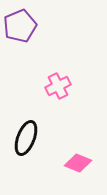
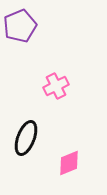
pink cross: moved 2 px left
pink diamond: moved 9 px left; rotated 44 degrees counterclockwise
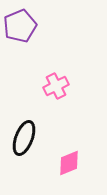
black ellipse: moved 2 px left
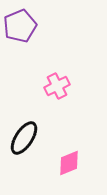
pink cross: moved 1 px right
black ellipse: rotated 12 degrees clockwise
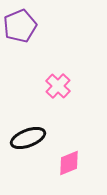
pink cross: moved 1 px right; rotated 20 degrees counterclockwise
black ellipse: moved 4 px right; rotated 36 degrees clockwise
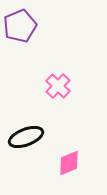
black ellipse: moved 2 px left, 1 px up
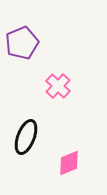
purple pentagon: moved 2 px right, 17 px down
black ellipse: rotated 48 degrees counterclockwise
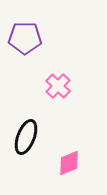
purple pentagon: moved 3 px right, 5 px up; rotated 24 degrees clockwise
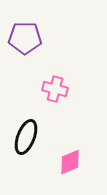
pink cross: moved 3 px left, 3 px down; rotated 30 degrees counterclockwise
pink diamond: moved 1 px right, 1 px up
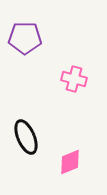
pink cross: moved 19 px right, 10 px up
black ellipse: rotated 44 degrees counterclockwise
